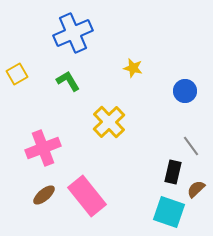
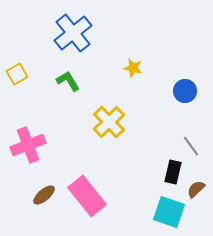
blue cross: rotated 15 degrees counterclockwise
pink cross: moved 15 px left, 3 px up
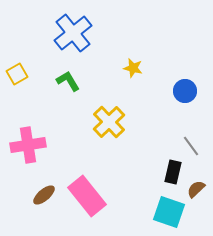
pink cross: rotated 12 degrees clockwise
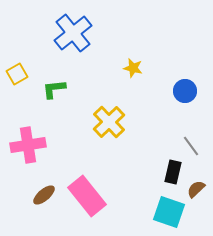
green L-shape: moved 14 px left, 8 px down; rotated 65 degrees counterclockwise
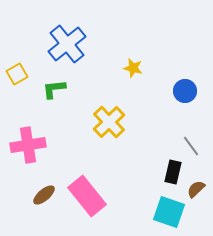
blue cross: moved 6 px left, 11 px down
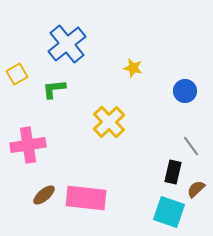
pink rectangle: moved 1 px left, 2 px down; rotated 45 degrees counterclockwise
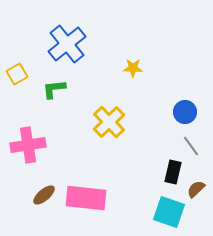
yellow star: rotated 12 degrees counterclockwise
blue circle: moved 21 px down
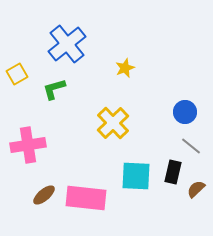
yellow star: moved 8 px left; rotated 24 degrees counterclockwise
green L-shape: rotated 10 degrees counterclockwise
yellow cross: moved 4 px right, 1 px down
gray line: rotated 15 degrees counterclockwise
cyan square: moved 33 px left, 36 px up; rotated 16 degrees counterclockwise
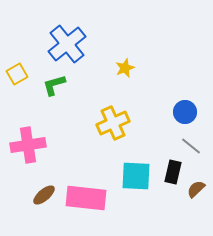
green L-shape: moved 4 px up
yellow cross: rotated 20 degrees clockwise
